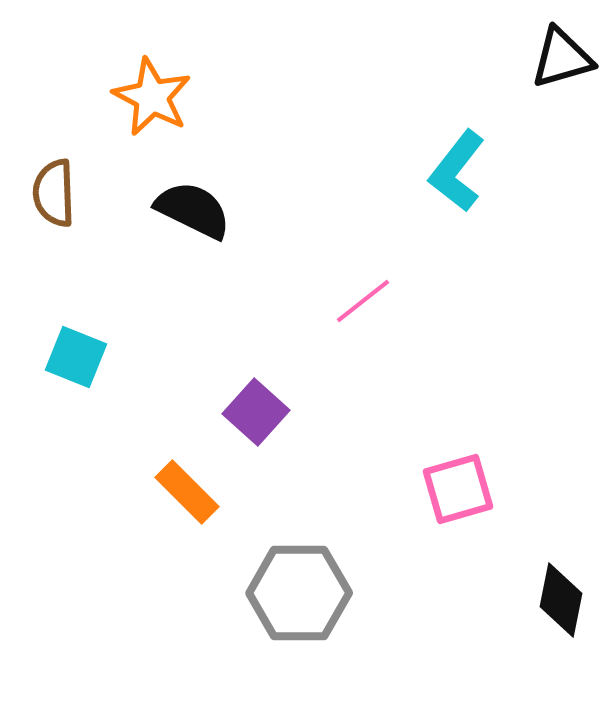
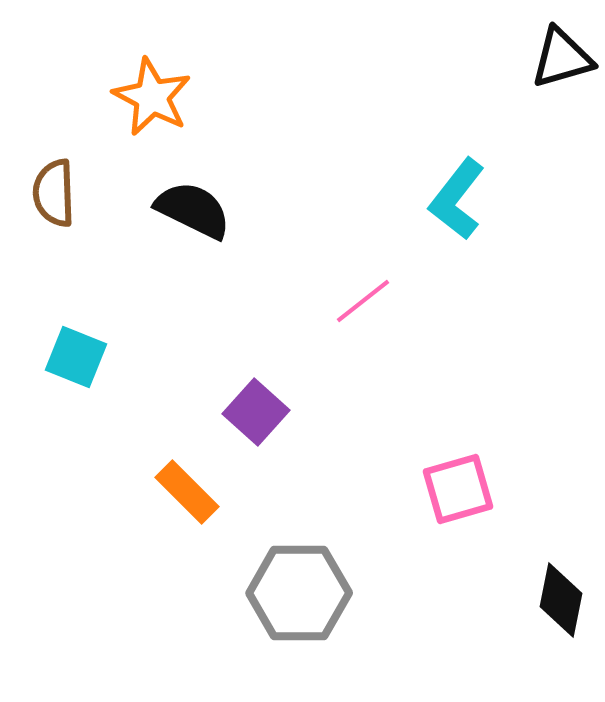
cyan L-shape: moved 28 px down
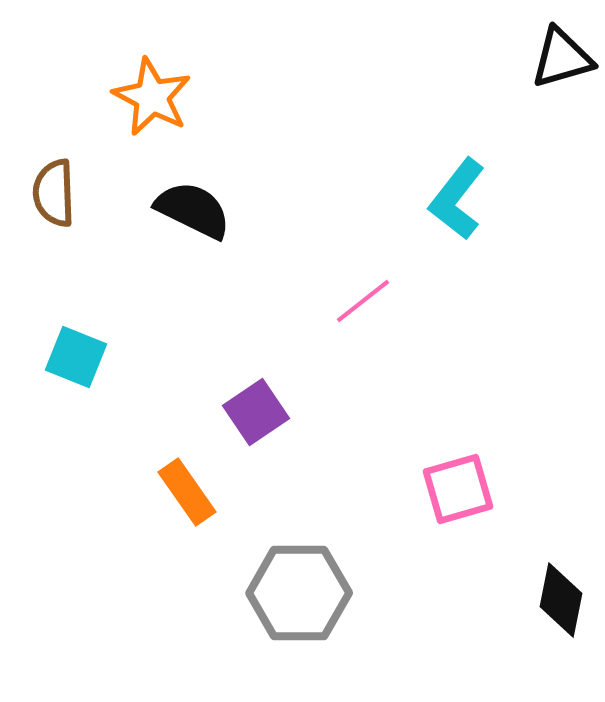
purple square: rotated 14 degrees clockwise
orange rectangle: rotated 10 degrees clockwise
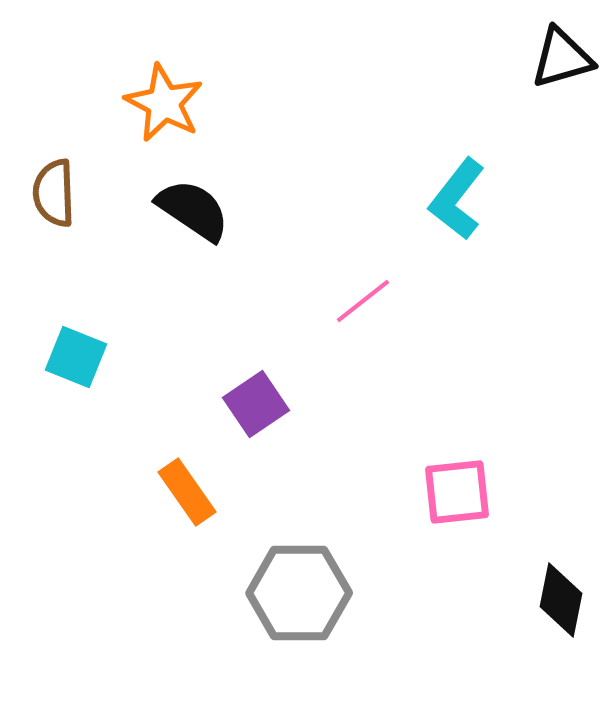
orange star: moved 12 px right, 6 px down
black semicircle: rotated 8 degrees clockwise
purple square: moved 8 px up
pink square: moved 1 px left, 3 px down; rotated 10 degrees clockwise
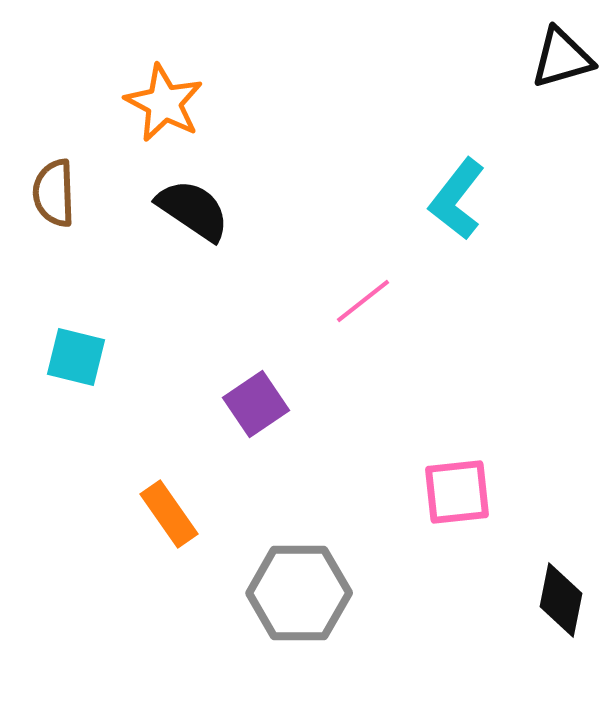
cyan square: rotated 8 degrees counterclockwise
orange rectangle: moved 18 px left, 22 px down
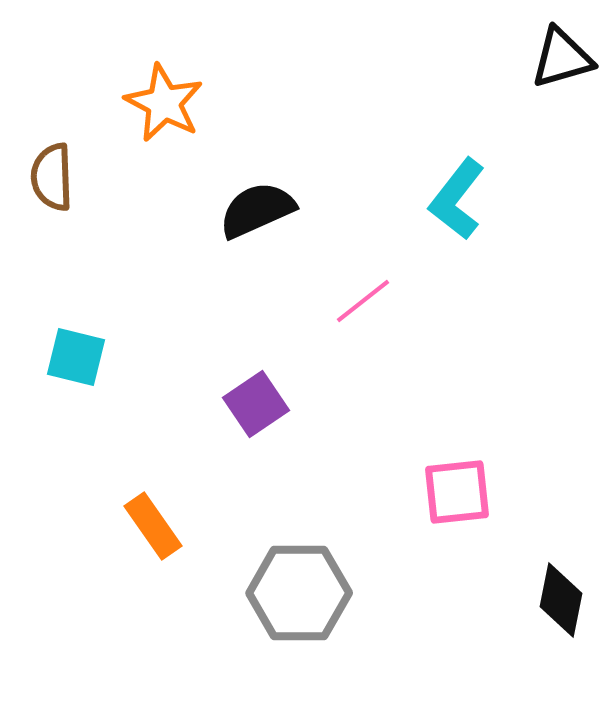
brown semicircle: moved 2 px left, 16 px up
black semicircle: moved 64 px right; rotated 58 degrees counterclockwise
orange rectangle: moved 16 px left, 12 px down
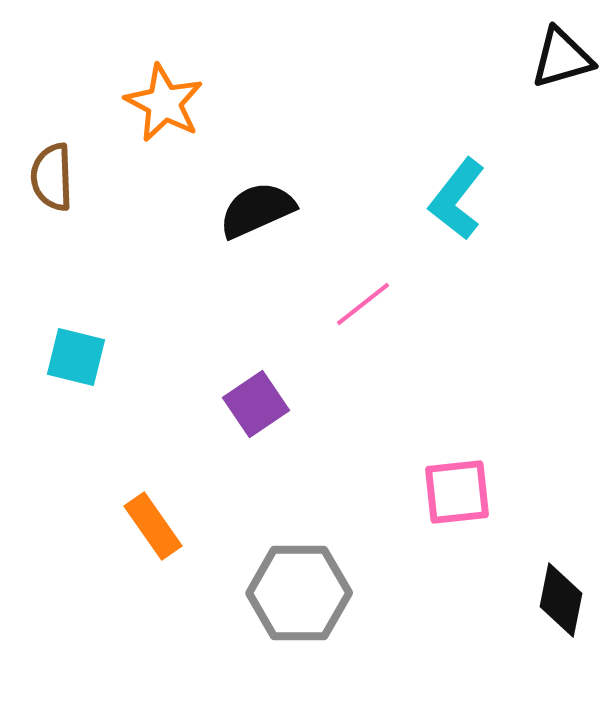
pink line: moved 3 px down
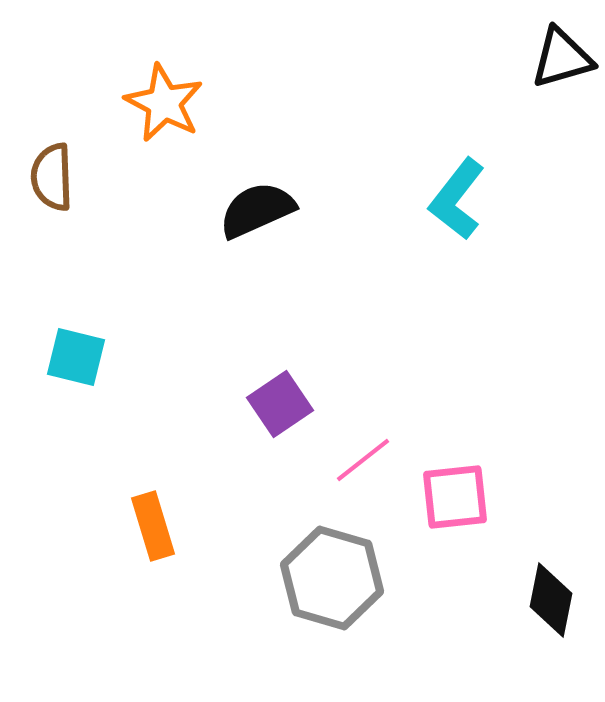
pink line: moved 156 px down
purple square: moved 24 px right
pink square: moved 2 px left, 5 px down
orange rectangle: rotated 18 degrees clockwise
gray hexagon: moved 33 px right, 15 px up; rotated 16 degrees clockwise
black diamond: moved 10 px left
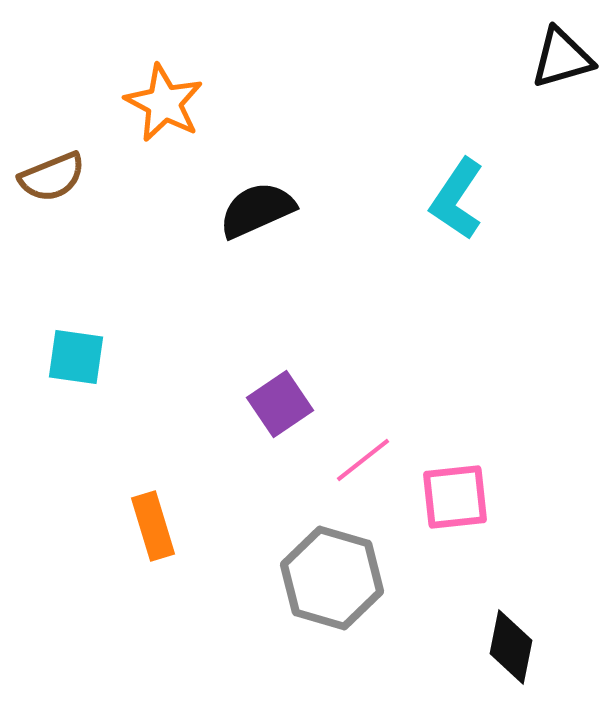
brown semicircle: rotated 110 degrees counterclockwise
cyan L-shape: rotated 4 degrees counterclockwise
cyan square: rotated 6 degrees counterclockwise
black diamond: moved 40 px left, 47 px down
